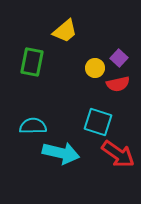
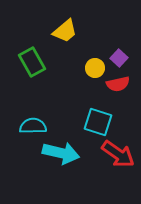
green rectangle: rotated 40 degrees counterclockwise
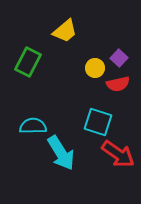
green rectangle: moved 4 px left; rotated 56 degrees clockwise
cyan arrow: rotated 45 degrees clockwise
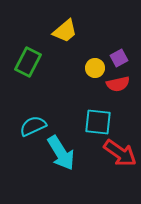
purple square: rotated 18 degrees clockwise
cyan square: rotated 12 degrees counterclockwise
cyan semicircle: rotated 24 degrees counterclockwise
red arrow: moved 2 px right, 1 px up
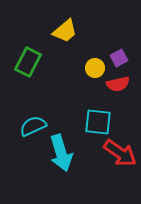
cyan arrow: rotated 15 degrees clockwise
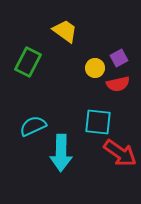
yellow trapezoid: rotated 104 degrees counterclockwise
cyan arrow: rotated 18 degrees clockwise
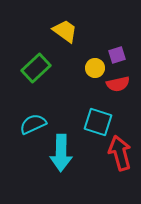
purple square: moved 2 px left, 3 px up; rotated 12 degrees clockwise
green rectangle: moved 8 px right, 6 px down; rotated 20 degrees clockwise
cyan square: rotated 12 degrees clockwise
cyan semicircle: moved 2 px up
red arrow: rotated 140 degrees counterclockwise
